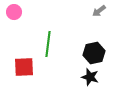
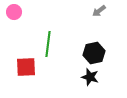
red square: moved 2 px right
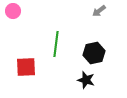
pink circle: moved 1 px left, 1 px up
green line: moved 8 px right
black star: moved 4 px left, 3 px down
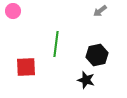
gray arrow: moved 1 px right
black hexagon: moved 3 px right, 2 px down
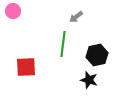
gray arrow: moved 24 px left, 6 px down
green line: moved 7 px right
black star: moved 3 px right
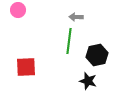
pink circle: moved 5 px right, 1 px up
gray arrow: rotated 40 degrees clockwise
green line: moved 6 px right, 3 px up
black star: moved 1 px left, 1 px down
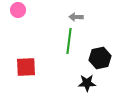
black hexagon: moved 3 px right, 3 px down
black star: moved 1 px left, 2 px down; rotated 18 degrees counterclockwise
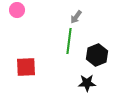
pink circle: moved 1 px left
gray arrow: rotated 56 degrees counterclockwise
black hexagon: moved 3 px left, 3 px up; rotated 10 degrees counterclockwise
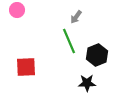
green line: rotated 30 degrees counterclockwise
